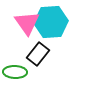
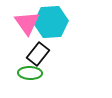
green ellipse: moved 15 px right, 1 px down
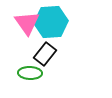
black rectangle: moved 7 px right
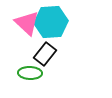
pink triangle: rotated 12 degrees counterclockwise
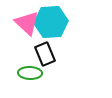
black rectangle: rotated 60 degrees counterclockwise
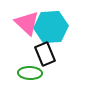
cyan hexagon: moved 5 px down
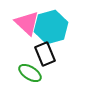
cyan hexagon: rotated 12 degrees counterclockwise
green ellipse: rotated 30 degrees clockwise
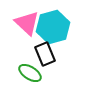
cyan hexagon: moved 2 px right
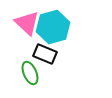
black rectangle: rotated 45 degrees counterclockwise
green ellipse: rotated 35 degrees clockwise
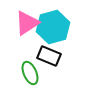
pink triangle: rotated 44 degrees clockwise
black rectangle: moved 4 px right, 2 px down
